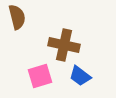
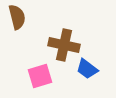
blue trapezoid: moved 7 px right, 7 px up
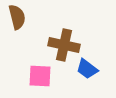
pink square: rotated 20 degrees clockwise
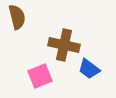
blue trapezoid: moved 2 px right
pink square: rotated 25 degrees counterclockwise
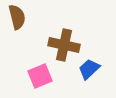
blue trapezoid: rotated 100 degrees clockwise
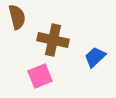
brown cross: moved 11 px left, 5 px up
blue trapezoid: moved 6 px right, 12 px up
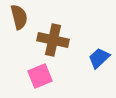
brown semicircle: moved 2 px right
blue trapezoid: moved 4 px right, 1 px down
